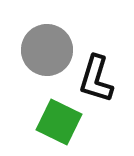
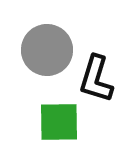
green square: rotated 27 degrees counterclockwise
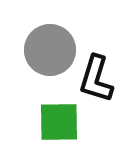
gray circle: moved 3 px right
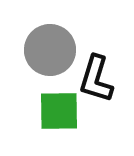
green square: moved 11 px up
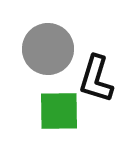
gray circle: moved 2 px left, 1 px up
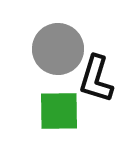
gray circle: moved 10 px right
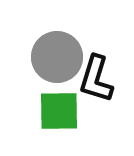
gray circle: moved 1 px left, 8 px down
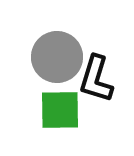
green square: moved 1 px right, 1 px up
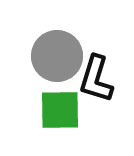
gray circle: moved 1 px up
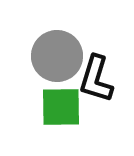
green square: moved 1 px right, 3 px up
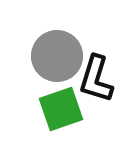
green square: moved 2 px down; rotated 18 degrees counterclockwise
